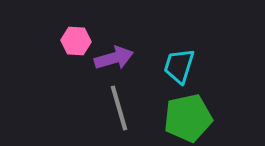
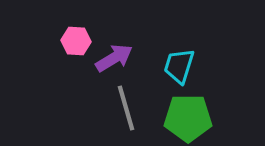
purple arrow: rotated 15 degrees counterclockwise
gray line: moved 7 px right
green pentagon: rotated 12 degrees clockwise
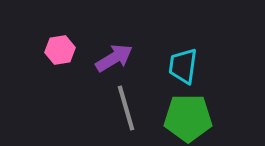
pink hexagon: moved 16 px left, 9 px down; rotated 12 degrees counterclockwise
cyan trapezoid: moved 4 px right; rotated 9 degrees counterclockwise
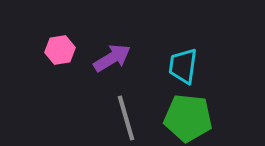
purple arrow: moved 2 px left
gray line: moved 10 px down
green pentagon: rotated 6 degrees clockwise
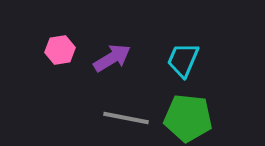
cyan trapezoid: moved 6 px up; rotated 15 degrees clockwise
gray line: rotated 63 degrees counterclockwise
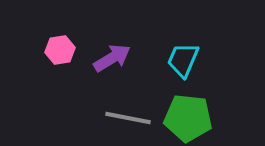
gray line: moved 2 px right
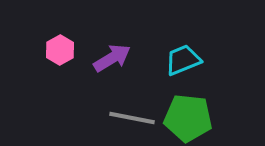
pink hexagon: rotated 20 degrees counterclockwise
cyan trapezoid: rotated 45 degrees clockwise
gray line: moved 4 px right
